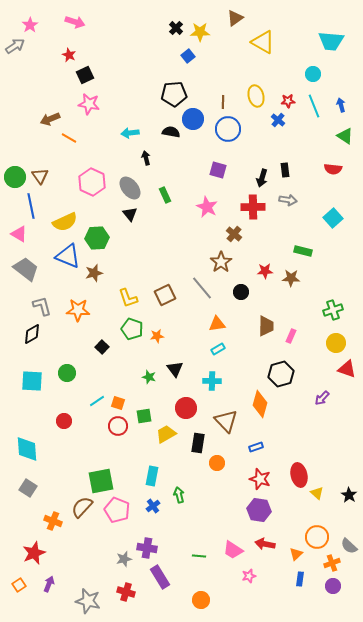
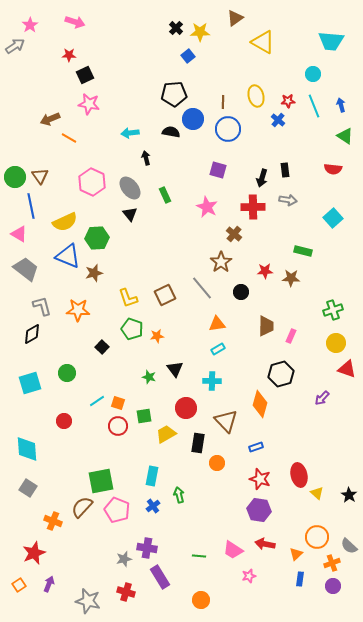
red star at (69, 55): rotated 24 degrees counterclockwise
cyan square at (32, 381): moved 2 px left, 2 px down; rotated 20 degrees counterclockwise
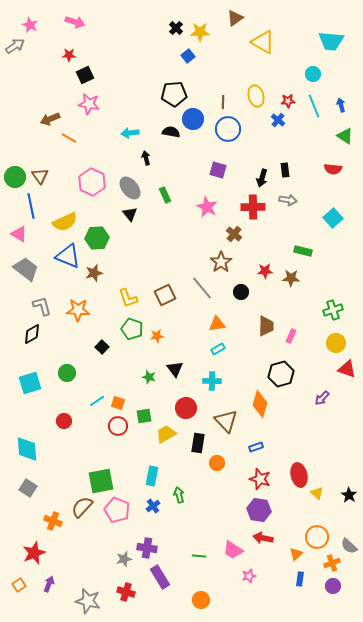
pink star at (30, 25): rotated 14 degrees counterclockwise
red arrow at (265, 544): moved 2 px left, 6 px up
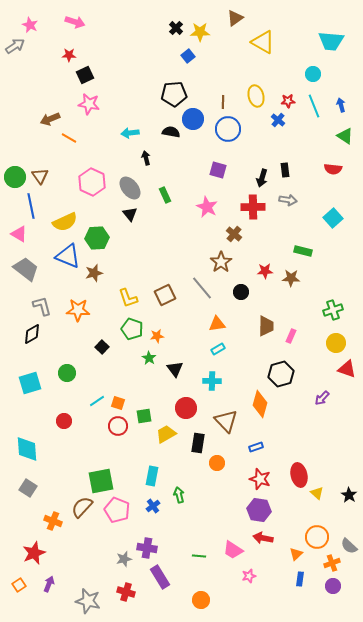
green star at (149, 377): moved 19 px up; rotated 16 degrees clockwise
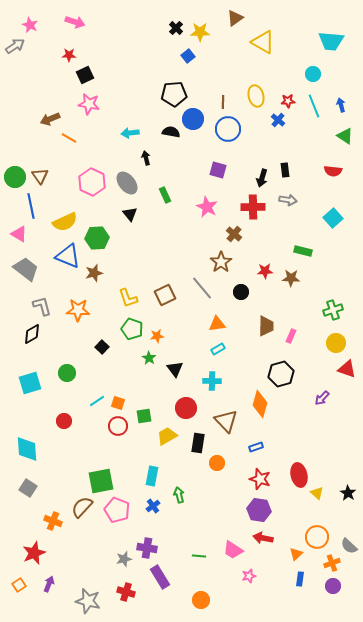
red semicircle at (333, 169): moved 2 px down
gray ellipse at (130, 188): moved 3 px left, 5 px up
yellow trapezoid at (166, 434): moved 1 px right, 2 px down
black star at (349, 495): moved 1 px left, 2 px up
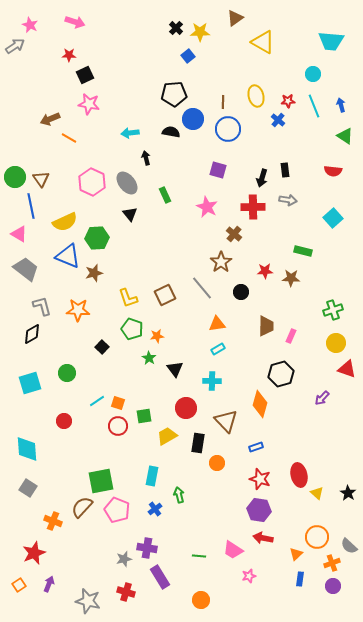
brown triangle at (40, 176): moved 1 px right, 3 px down
blue cross at (153, 506): moved 2 px right, 3 px down
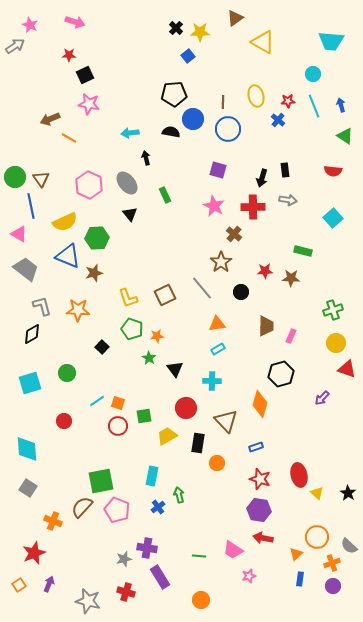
pink hexagon at (92, 182): moved 3 px left, 3 px down
pink star at (207, 207): moved 7 px right, 1 px up
blue cross at (155, 509): moved 3 px right, 2 px up
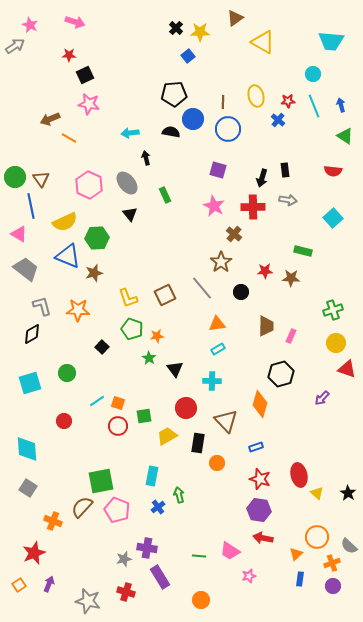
pink trapezoid at (233, 550): moved 3 px left, 1 px down
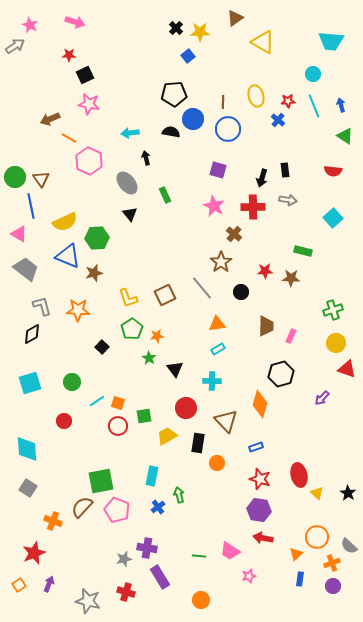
pink hexagon at (89, 185): moved 24 px up
green pentagon at (132, 329): rotated 20 degrees clockwise
green circle at (67, 373): moved 5 px right, 9 px down
